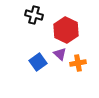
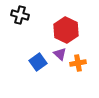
black cross: moved 14 px left
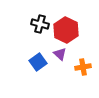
black cross: moved 20 px right, 9 px down
orange cross: moved 5 px right, 4 px down
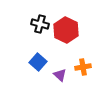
purple triangle: moved 21 px down
blue square: rotated 12 degrees counterclockwise
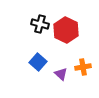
purple triangle: moved 1 px right, 1 px up
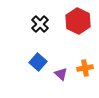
black cross: rotated 30 degrees clockwise
red hexagon: moved 12 px right, 9 px up
orange cross: moved 2 px right, 1 px down
